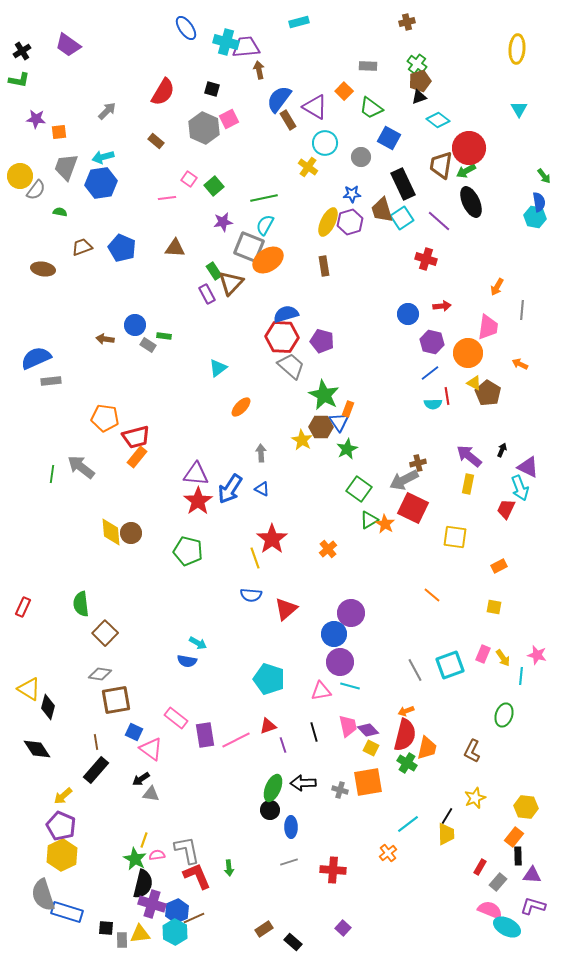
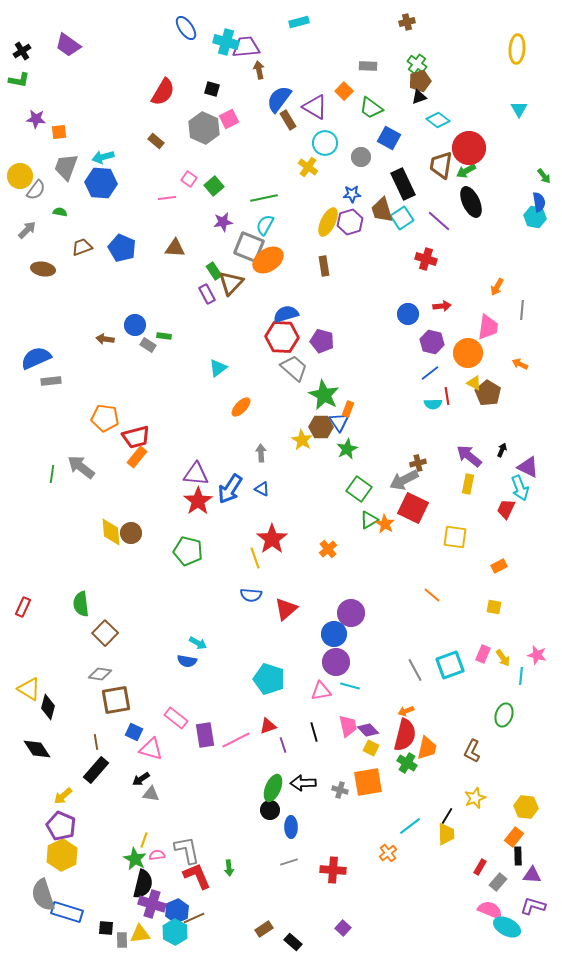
gray arrow at (107, 111): moved 80 px left, 119 px down
blue hexagon at (101, 183): rotated 12 degrees clockwise
gray trapezoid at (291, 366): moved 3 px right, 2 px down
purple circle at (340, 662): moved 4 px left
pink triangle at (151, 749): rotated 20 degrees counterclockwise
cyan line at (408, 824): moved 2 px right, 2 px down
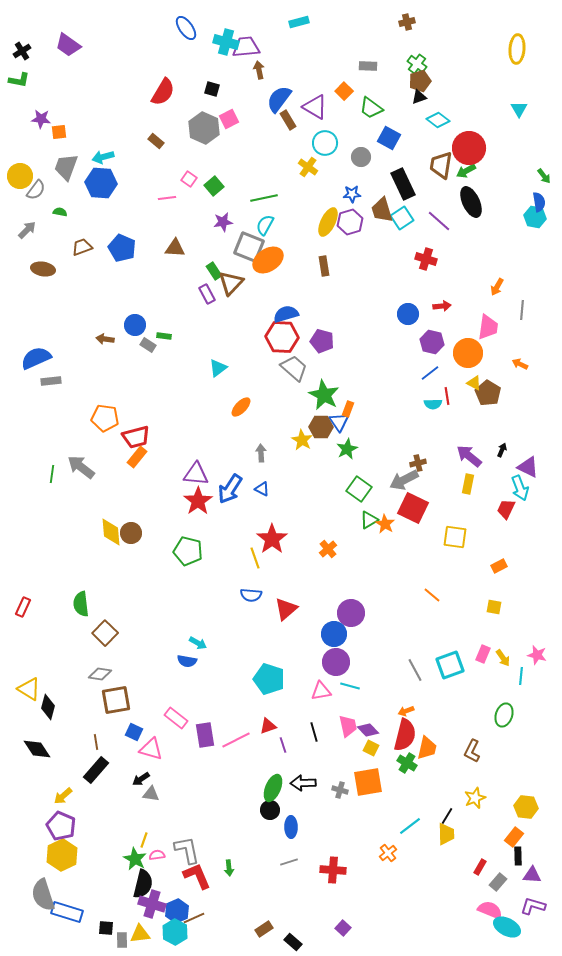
purple star at (36, 119): moved 5 px right
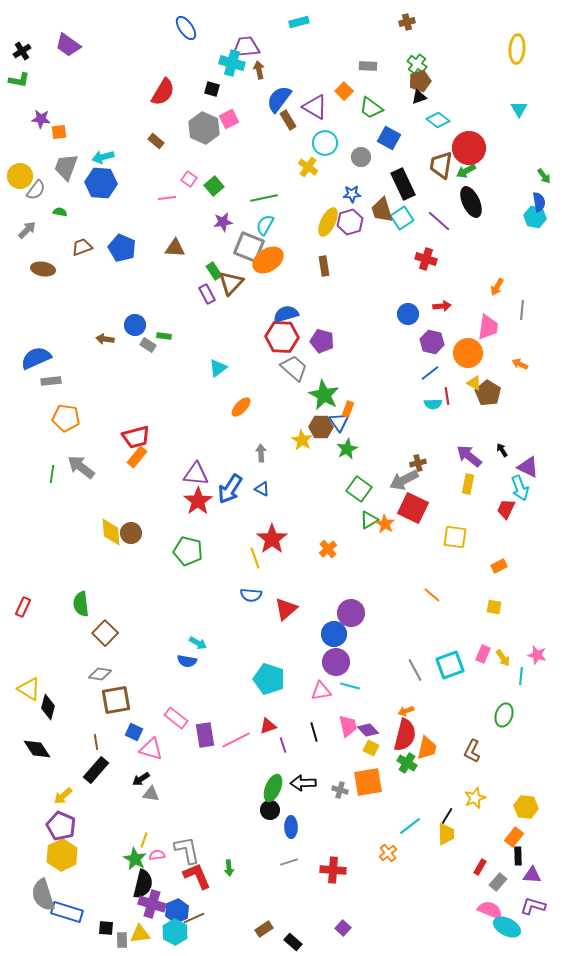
cyan cross at (226, 42): moved 6 px right, 21 px down
orange pentagon at (105, 418): moved 39 px left
black arrow at (502, 450): rotated 56 degrees counterclockwise
